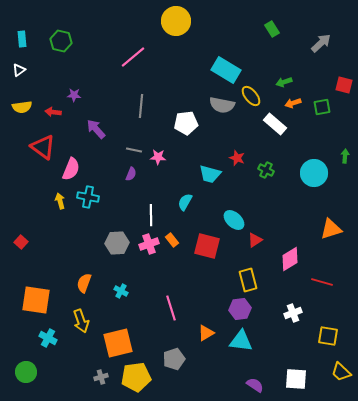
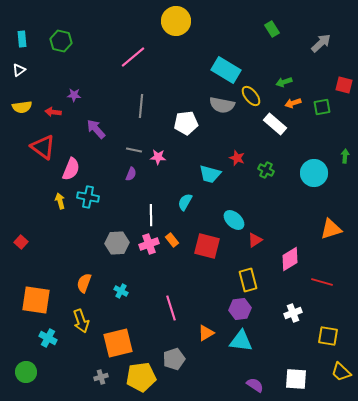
yellow pentagon at (136, 377): moved 5 px right
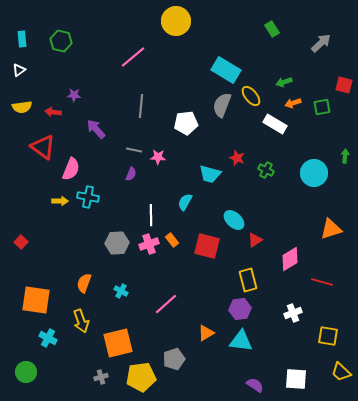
gray semicircle at (222, 105): rotated 100 degrees clockwise
white rectangle at (275, 124): rotated 10 degrees counterclockwise
yellow arrow at (60, 201): rotated 105 degrees clockwise
pink line at (171, 308): moved 5 px left, 4 px up; rotated 65 degrees clockwise
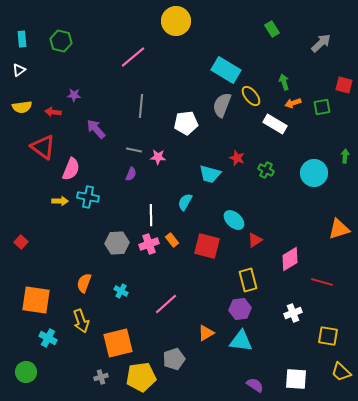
green arrow at (284, 82): rotated 91 degrees clockwise
orange triangle at (331, 229): moved 8 px right
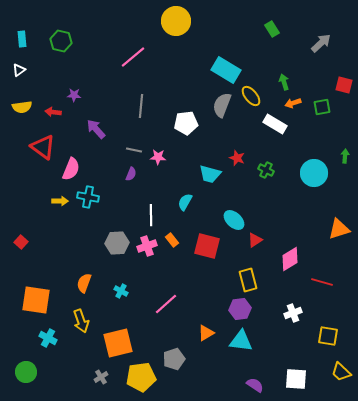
pink cross at (149, 244): moved 2 px left, 2 px down
gray cross at (101, 377): rotated 16 degrees counterclockwise
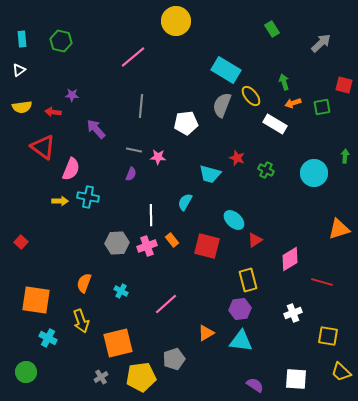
purple star at (74, 95): moved 2 px left
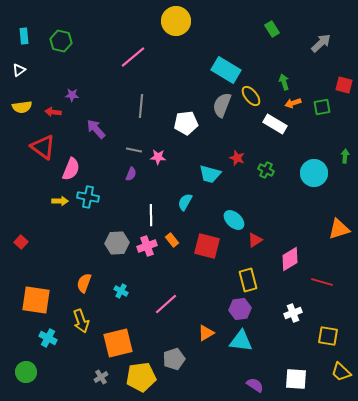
cyan rectangle at (22, 39): moved 2 px right, 3 px up
